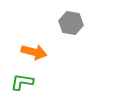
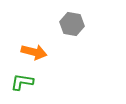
gray hexagon: moved 1 px right, 1 px down
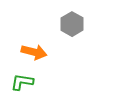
gray hexagon: rotated 20 degrees clockwise
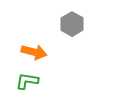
green L-shape: moved 5 px right, 1 px up
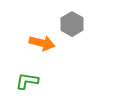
orange arrow: moved 8 px right, 9 px up
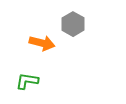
gray hexagon: moved 1 px right
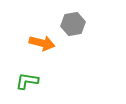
gray hexagon: rotated 20 degrees clockwise
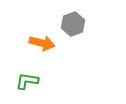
gray hexagon: rotated 10 degrees counterclockwise
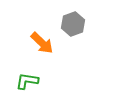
orange arrow: rotated 30 degrees clockwise
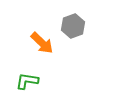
gray hexagon: moved 2 px down
